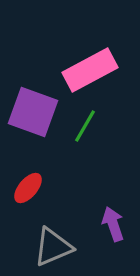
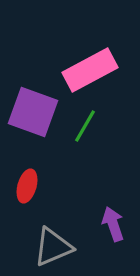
red ellipse: moved 1 px left, 2 px up; rotated 24 degrees counterclockwise
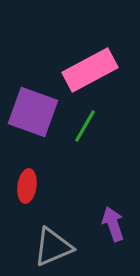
red ellipse: rotated 8 degrees counterclockwise
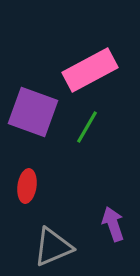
green line: moved 2 px right, 1 px down
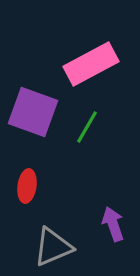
pink rectangle: moved 1 px right, 6 px up
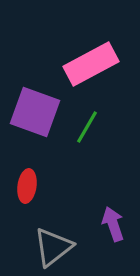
purple square: moved 2 px right
gray triangle: rotated 15 degrees counterclockwise
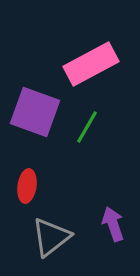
gray triangle: moved 2 px left, 10 px up
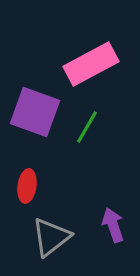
purple arrow: moved 1 px down
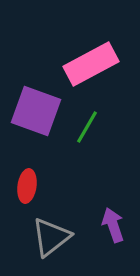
purple square: moved 1 px right, 1 px up
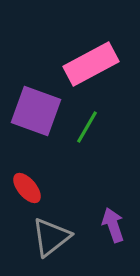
red ellipse: moved 2 px down; rotated 48 degrees counterclockwise
